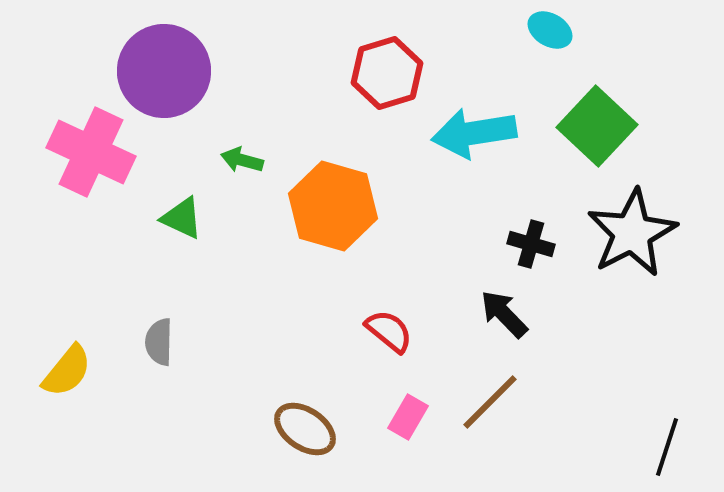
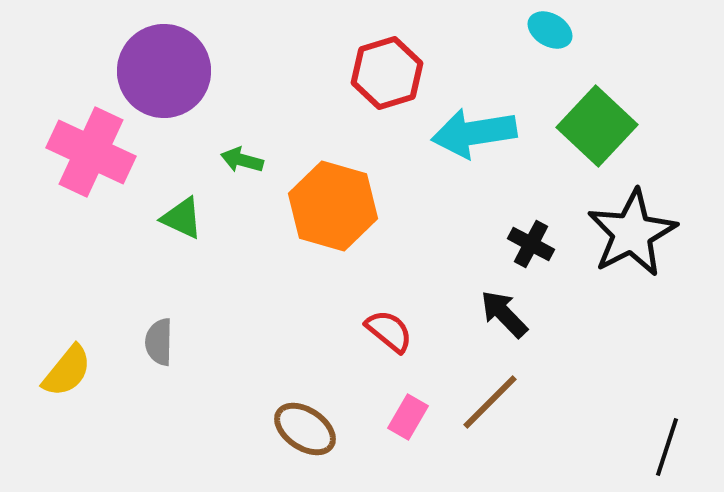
black cross: rotated 12 degrees clockwise
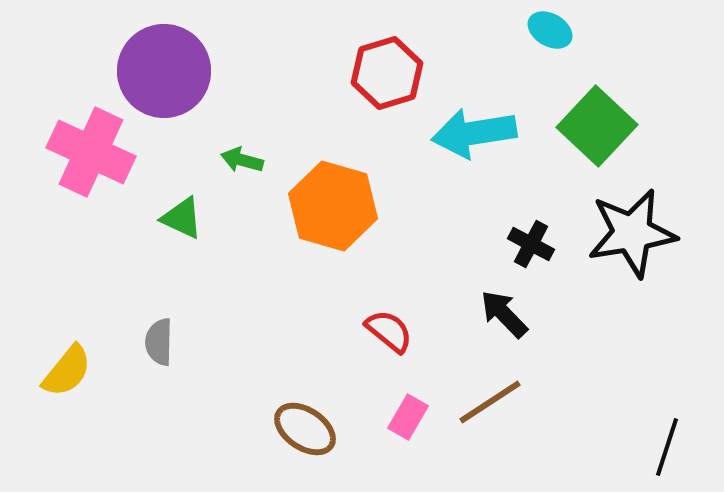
black star: rotated 18 degrees clockwise
brown line: rotated 12 degrees clockwise
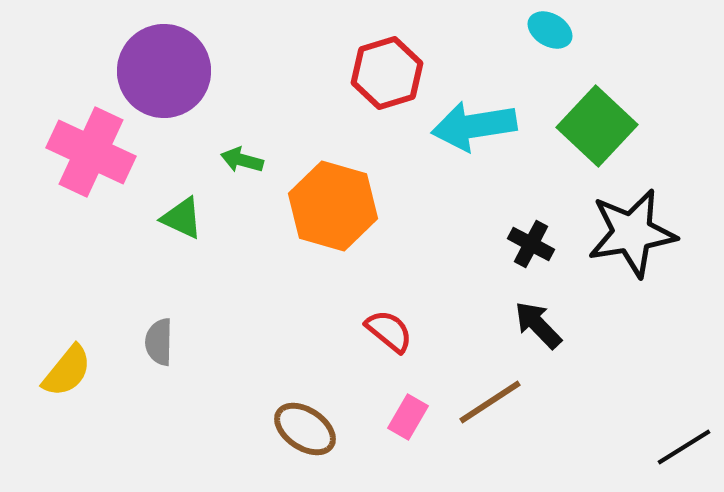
cyan arrow: moved 7 px up
black arrow: moved 34 px right, 11 px down
black line: moved 17 px right; rotated 40 degrees clockwise
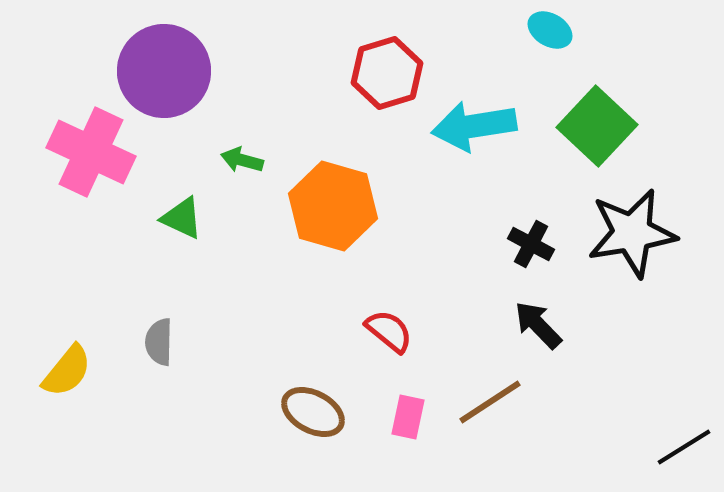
pink rectangle: rotated 18 degrees counterclockwise
brown ellipse: moved 8 px right, 17 px up; rotated 6 degrees counterclockwise
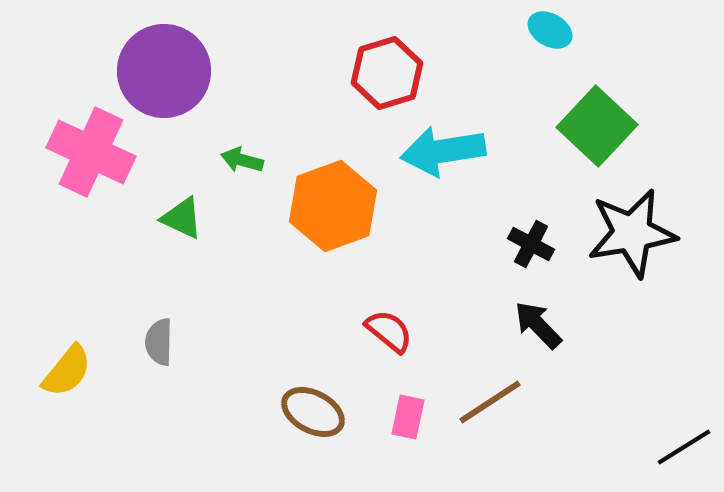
cyan arrow: moved 31 px left, 25 px down
orange hexagon: rotated 24 degrees clockwise
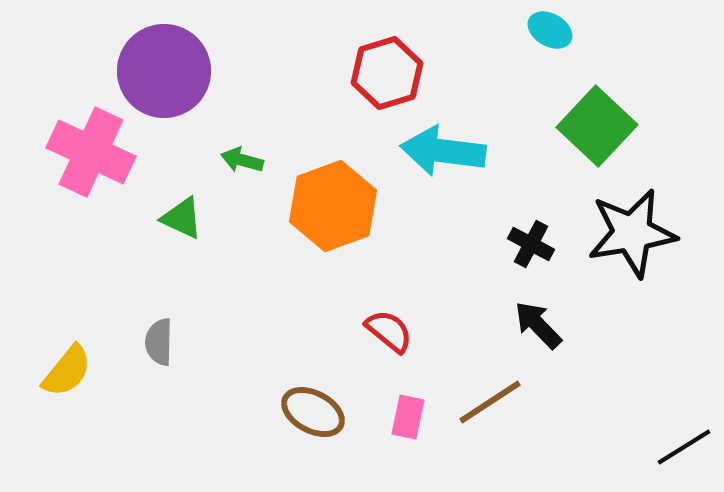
cyan arrow: rotated 16 degrees clockwise
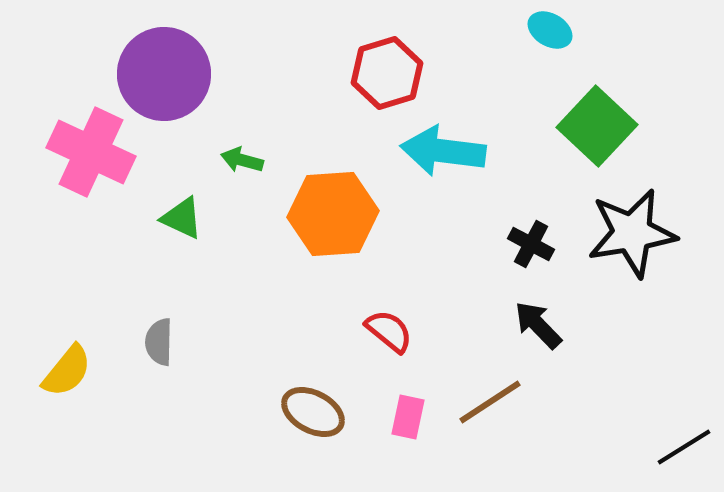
purple circle: moved 3 px down
orange hexagon: moved 8 px down; rotated 16 degrees clockwise
